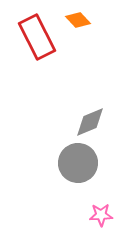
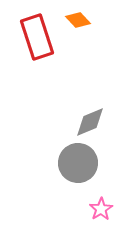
red rectangle: rotated 9 degrees clockwise
pink star: moved 6 px up; rotated 30 degrees counterclockwise
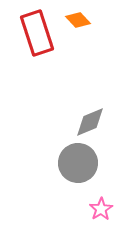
red rectangle: moved 4 px up
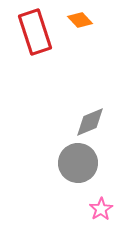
orange diamond: moved 2 px right
red rectangle: moved 2 px left, 1 px up
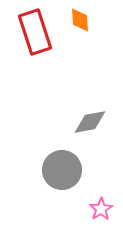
orange diamond: rotated 40 degrees clockwise
gray diamond: rotated 12 degrees clockwise
gray circle: moved 16 px left, 7 px down
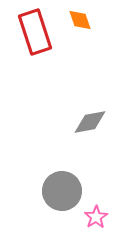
orange diamond: rotated 15 degrees counterclockwise
gray circle: moved 21 px down
pink star: moved 5 px left, 8 px down
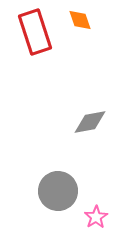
gray circle: moved 4 px left
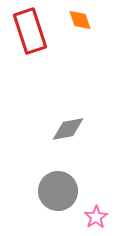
red rectangle: moved 5 px left, 1 px up
gray diamond: moved 22 px left, 7 px down
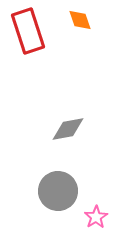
red rectangle: moved 2 px left
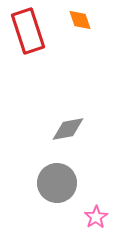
gray circle: moved 1 px left, 8 px up
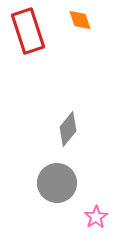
gray diamond: rotated 40 degrees counterclockwise
